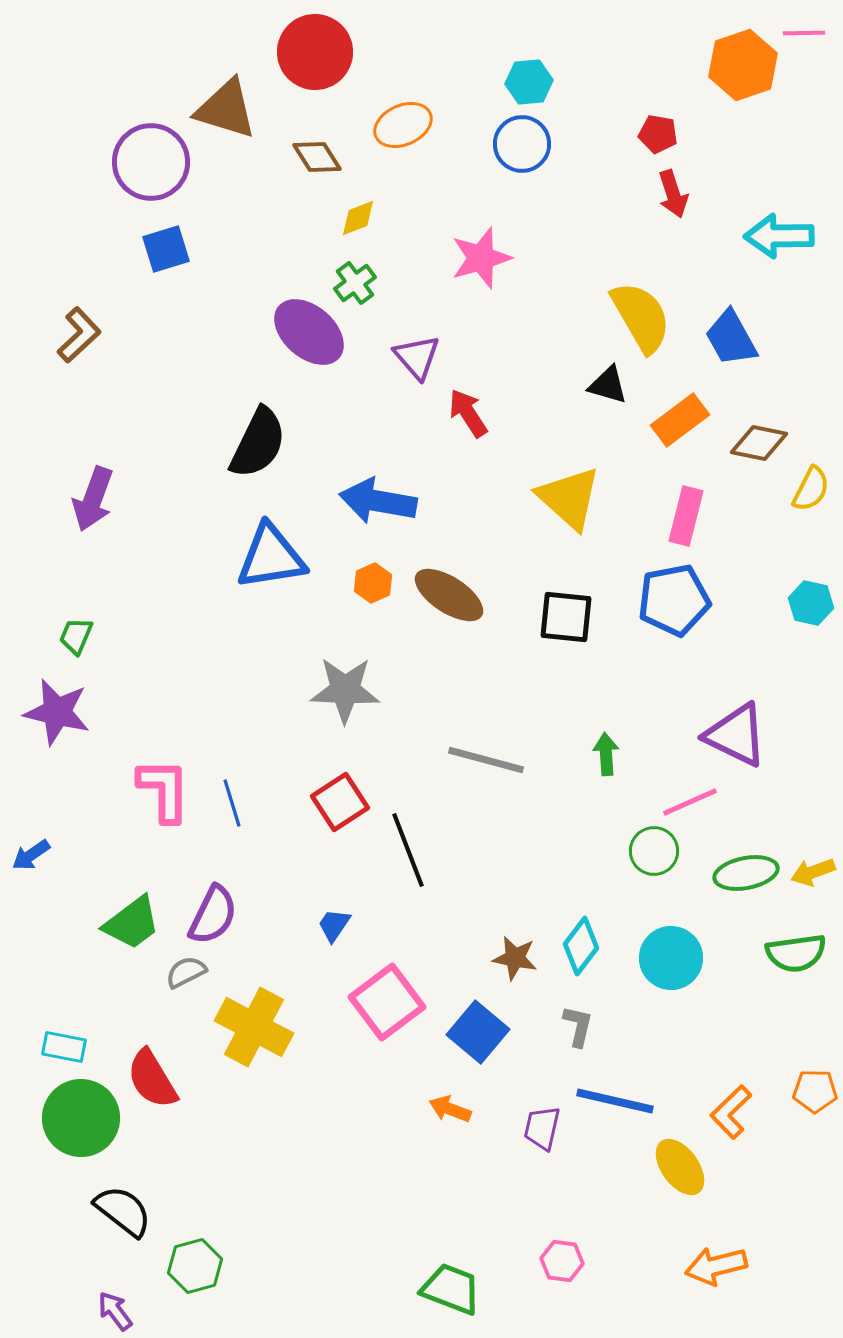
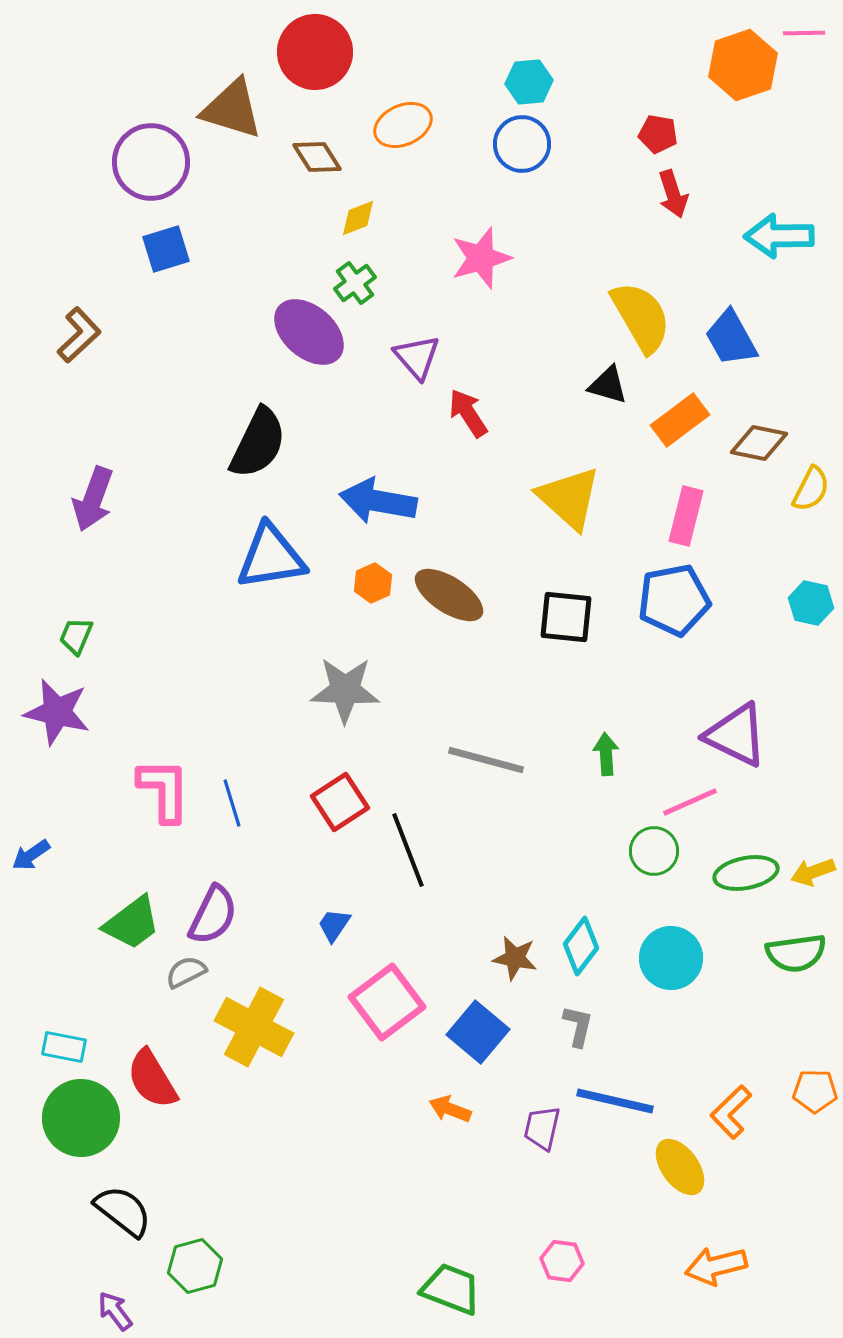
brown triangle at (226, 109): moved 6 px right
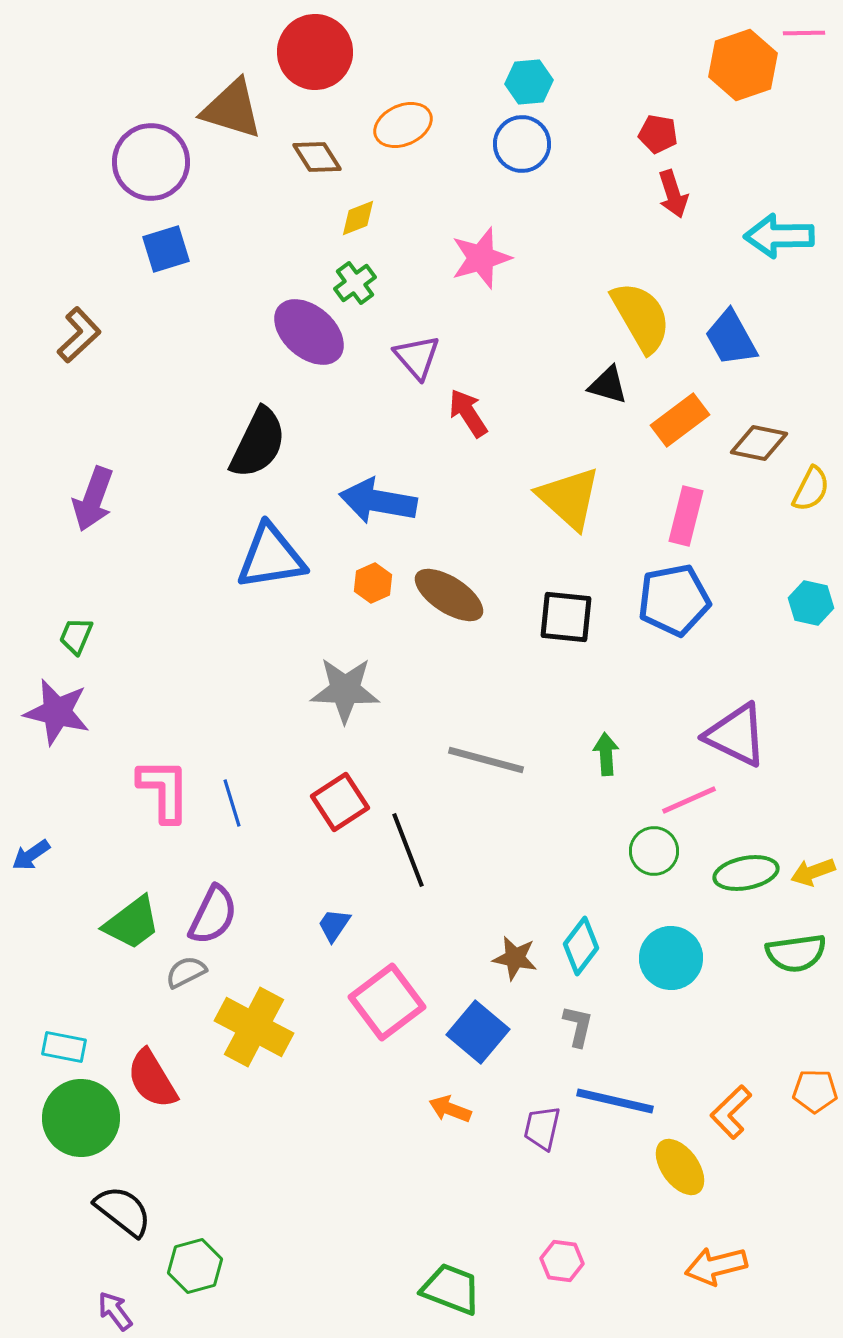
pink line at (690, 802): moved 1 px left, 2 px up
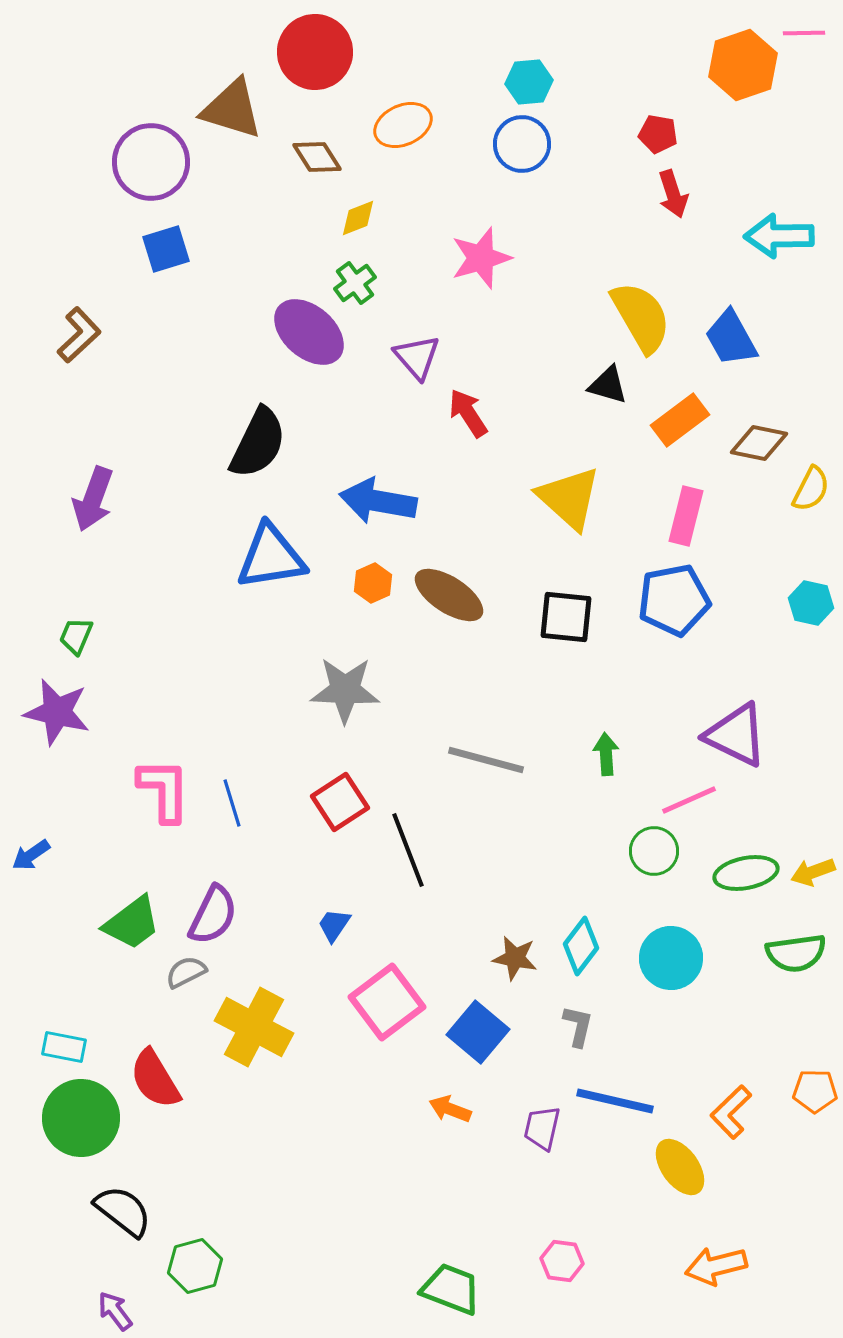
red semicircle at (152, 1079): moved 3 px right
